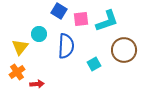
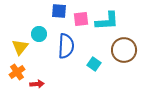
blue square: rotated 28 degrees counterclockwise
cyan L-shape: rotated 15 degrees clockwise
cyan square: rotated 24 degrees counterclockwise
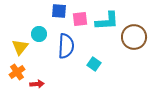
pink square: moved 1 px left
brown circle: moved 10 px right, 13 px up
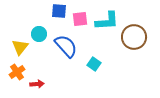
blue semicircle: rotated 45 degrees counterclockwise
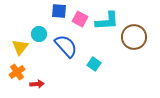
pink square: rotated 35 degrees clockwise
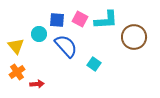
blue square: moved 2 px left, 9 px down
cyan L-shape: moved 1 px left, 1 px up
yellow triangle: moved 4 px left, 1 px up; rotated 18 degrees counterclockwise
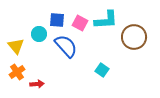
pink square: moved 4 px down
cyan square: moved 8 px right, 6 px down
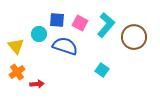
cyan L-shape: moved 5 px down; rotated 45 degrees counterclockwise
blue semicircle: moved 1 px left; rotated 30 degrees counterclockwise
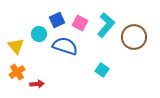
blue square: rotated 28 degrees counterclockwise
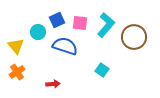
pink square: rotated 21 degrees counterclockwise
cyan circle: moved 1 px left, 2 px up
red arrow: moved 16 px right
